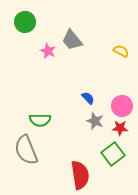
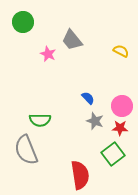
green circle: moved 2 px left
pink star: moved 3 px down
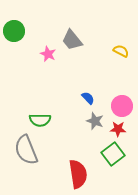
green circle: moved 9 px left, 9 px down
red star: moved 2 px left, 1 px down
red semicircle: moved 2 px left, 1 px up
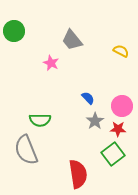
pink star: moved 3 px right, 9 px down
gray star: rotated 18 degrees clockwise
